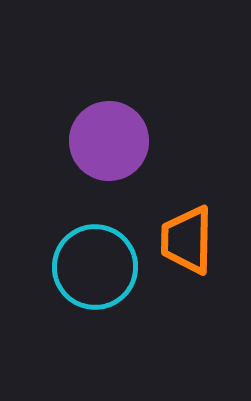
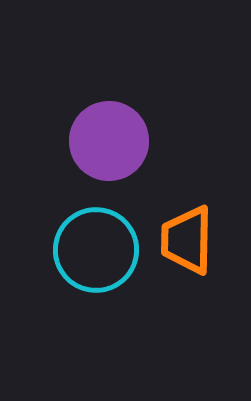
cyan circle: moved 1 px right, 17 px up
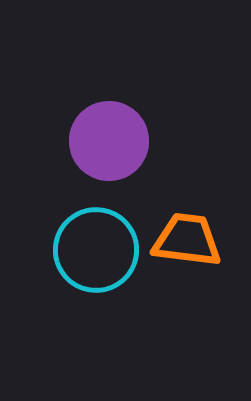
orange trapezoid: rotated 96 degrees clockwise
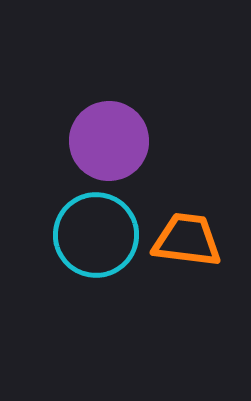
cyan circle: moved 15 px up
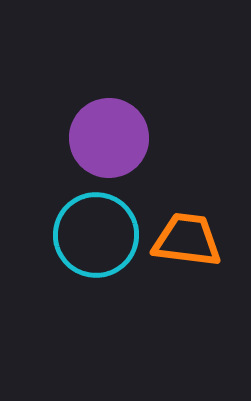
purple circle: moved 3 px up
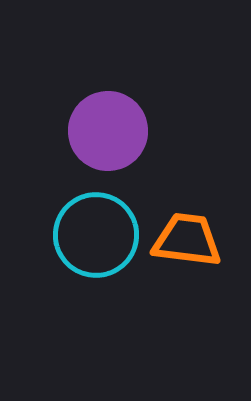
purple circle: moved 1 px left, 7 px up
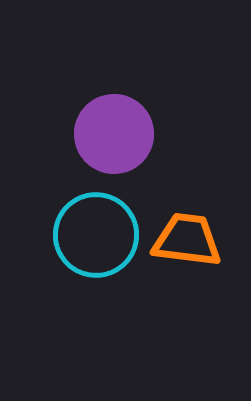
purple circle: moved 6 px right, 3 px down
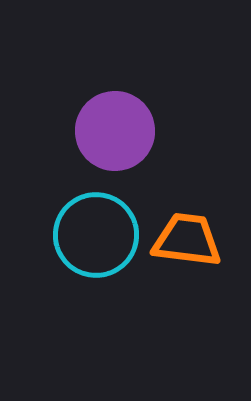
purple circle: moved 1 px right, 3 px up
